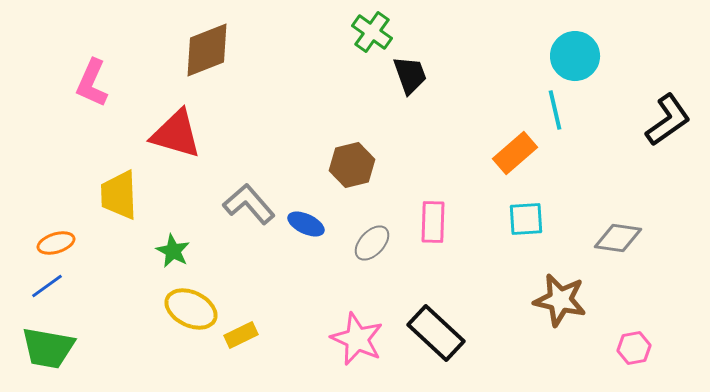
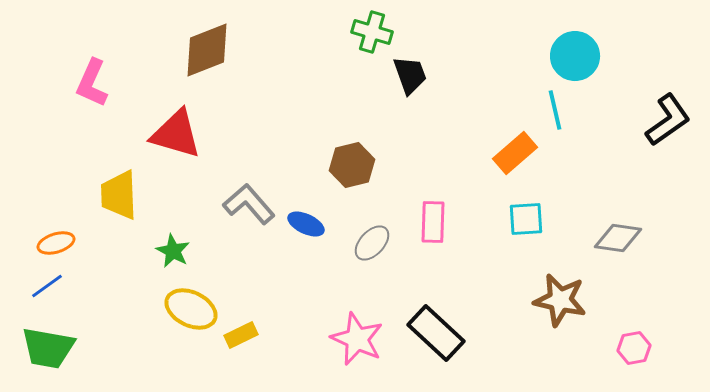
green cross: rotated 18 degrees counterclockwise
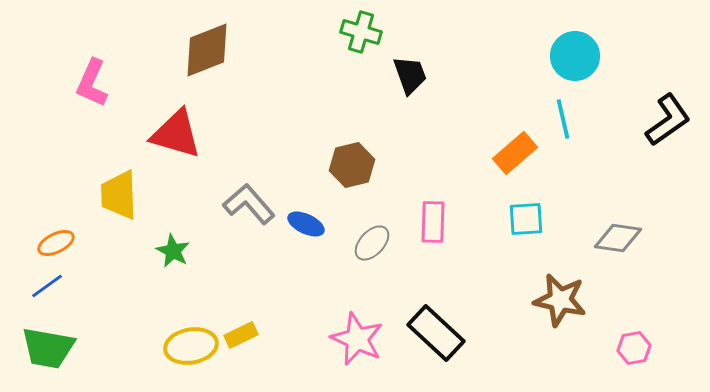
green cross: moved 11 px left
cyan line: moved 8 px right, 9 px down
orange ellipse: rotated 9 degrees counterclockwise
yellow ellipse: moved 37 px down; rotated 36 degrees counterclockwise
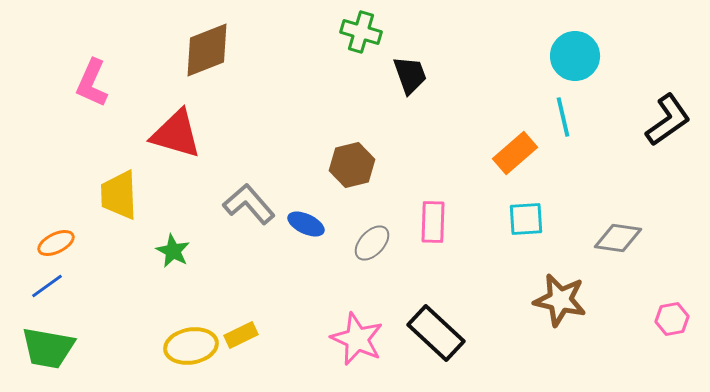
cyan line: moved 2 px up
pink hexagon: moved 38 px right, 29 px up
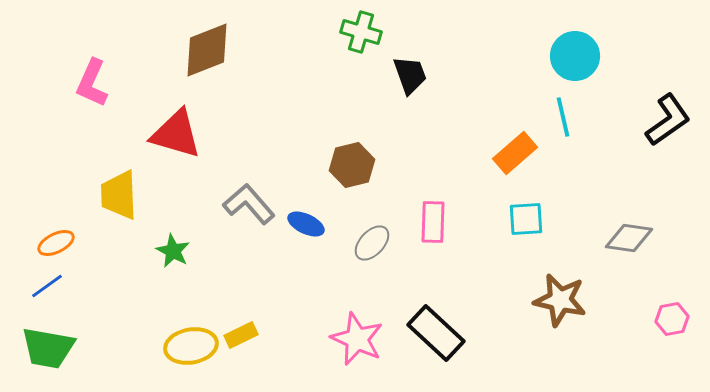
gray diamond: moved 11 px right
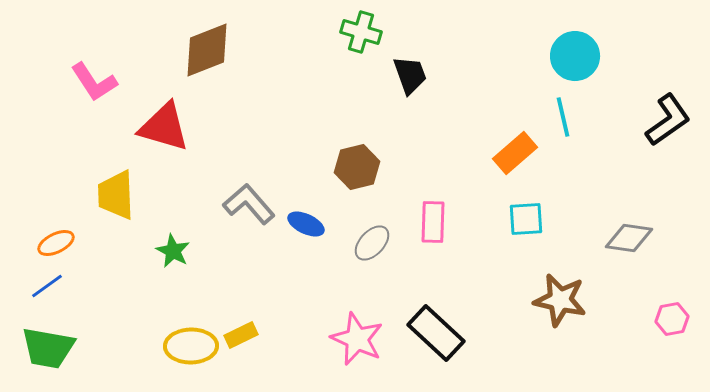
pink L-shape: moved 2 px right, 1 px up; rotated 57 degrees counterclockwise
red triangle: moved 12 px left, 7 px up
brown hexagon: moved 5 px right, 2 px down
yellow trapezoid: moved 3 px left
yellow ellipse: rotated 9 degrees clockwise
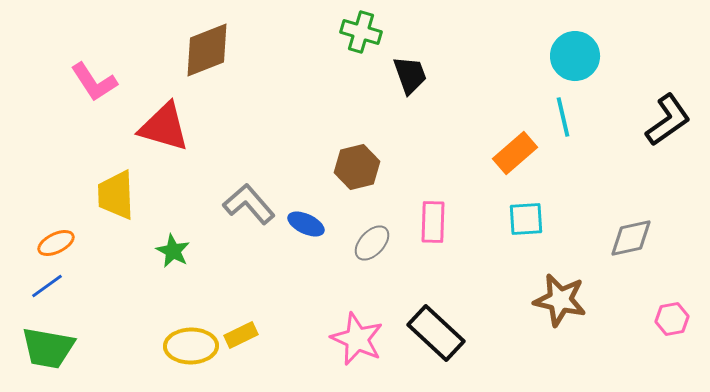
gray diamond: moved 2 px right; rotated 21 degrees counterclockwise
